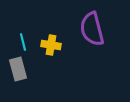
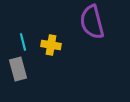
purple semicircle: moved 7 px up
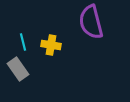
purple semicircle: moved 1 px left
gray rectangle: rotated 20 degrees counterclockwise
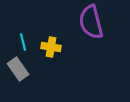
yellow cross: moved 2 px down
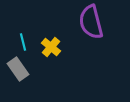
yellow cross: rotated 30 degrees clockwise
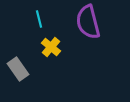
purple semicircle: moved 3 px left
cyan line: moved 16 px right, 23 px up
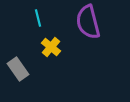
cyan line: moved 1 px left, 1 px up
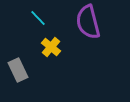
cyan line: rotated 30 degrees counterclockwise
gray rectangle: moved 1 px down; rotated 10 degrees clockwise
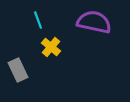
cyan line: moved 2 px down; rotated 24 degrees clockwise
purple semicircle: moved 6 px right; rotated 116 degrees clockwise
